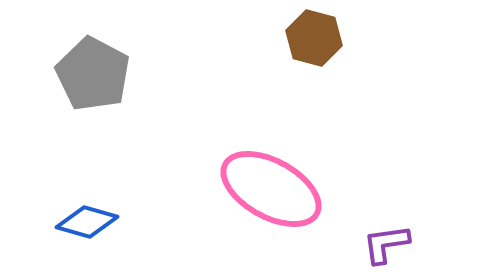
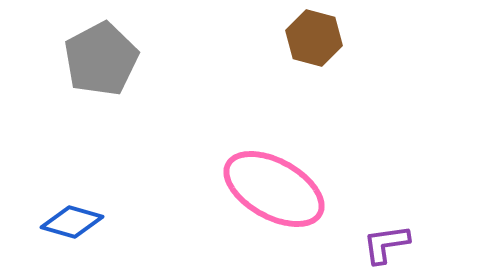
gray pentagon: moved 8 px right, 15 px up; rotated 16 degrees clockwise
pink ellipse: moved 3 px right
blue diamond: moved 15 px left
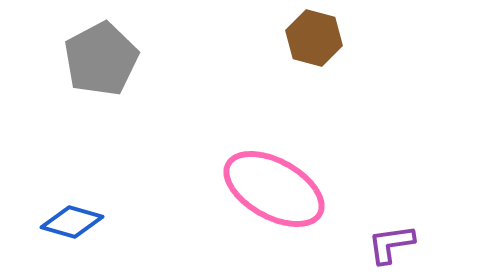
purple L-shape: moved 5 px right
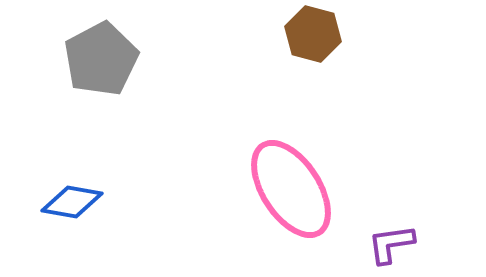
brown hexagon: moved 1 px left, 4 px up
pink ellipse: moved 17 px right; rotated 28 degrees clockwise
blue diamond: moved 20 px up; rotated 6 degrees counterclockwise
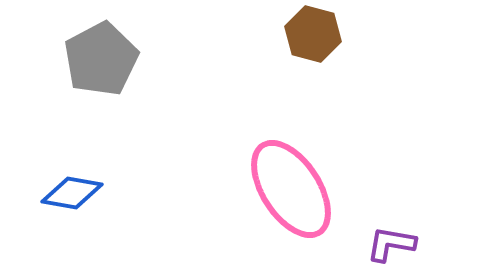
blue diamond: moved 9 px up
purple L-shape: rotated 18 degrees clockwise
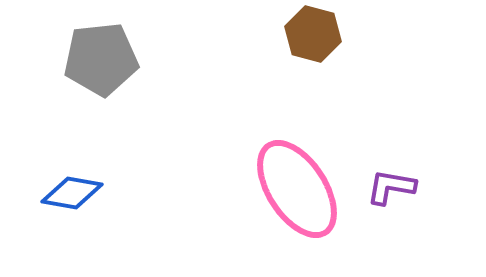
gray pentagon: rotated 22 degrees clockwise
pink ellipse: moved 6 px right
purple L-shape: moved 57 px up
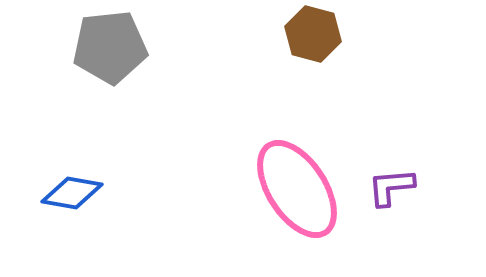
gray pentagon: moved 9 px right, 12 px up
purple L-shape: rotated 15 degrees counterclockwise
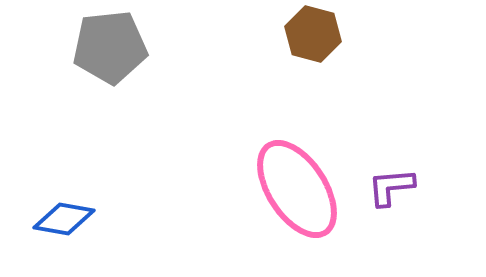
blue diamond: moved 8 px left, 26 px down
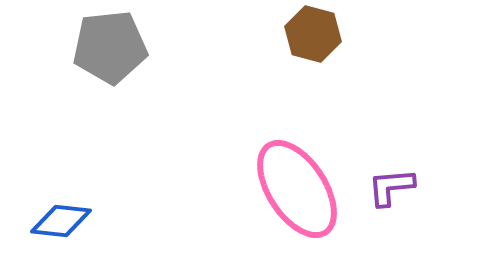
blue diamond: moved 3 px left, 2 px down; rotated 4 degrees counterclockwise
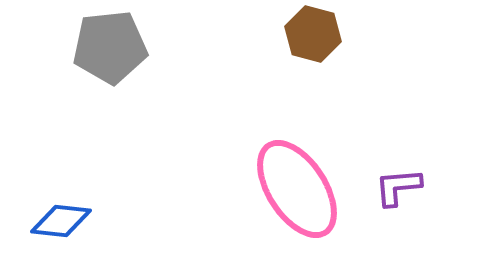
purple L-shape: moved 7 px right
